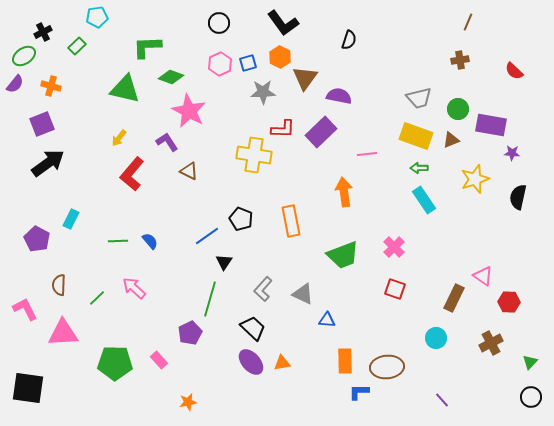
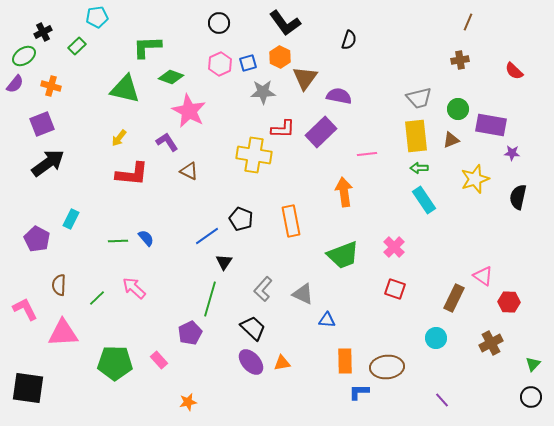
black L-shape at (283, 23): moved 2 px right
yellow rectangle at (416, 136): rotated 64 degrees clockwise
red L-shape at (132, 174): rotated 124 degrees counterclockwise
blue semicircle at (150, 241): moved 4 px left, 3 px up
green triangle at (530, 362): moved 3 px right, 2 px down
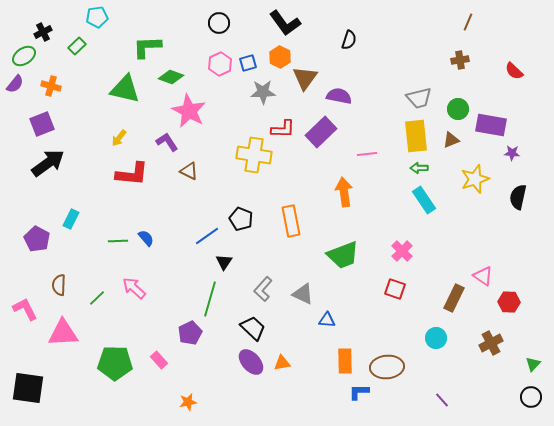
pink cross at (394, 247): moved 8 px right, 4 px down
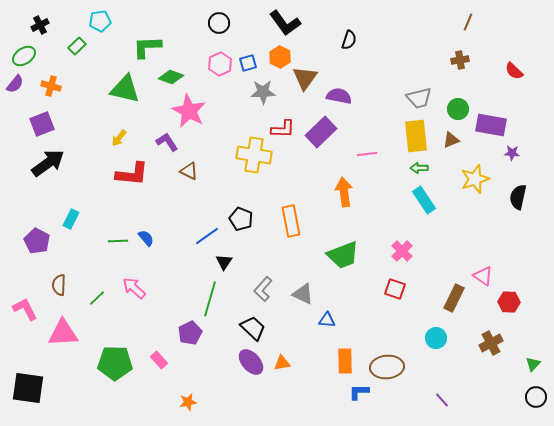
cyan pentagon at (97, 17): moved 3 px right, 4 px down
black cross at (43, 32): moved 3 px left, 7 px up
purple pentagon at (37, 239): moved 2 px down
black circle at (531, 397): moved 5 px right
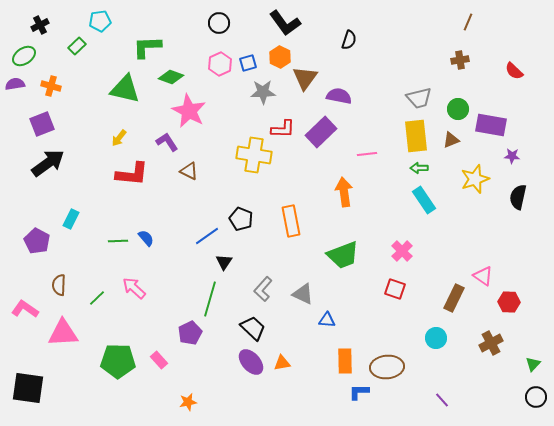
purple semicircle at (15, 84): rotated 138 degrees counterclockwise
purple star at (512, 153): moved 3 px down
pink L-shape at (25, 309): rotated 28 degrees counterclockwise
green pentagon at (115, 363): moved 3 px right, 2 px up
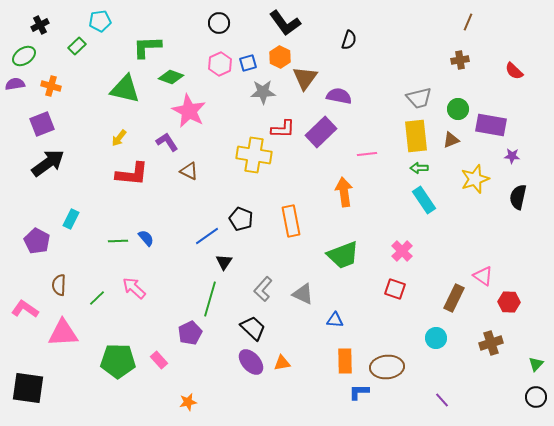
blue triangle at (327, 320): moved 8 px right
brown cross at (491, 343): rotated 10 degrees clockwise
green triangle at (533, 364): moved 3 px right
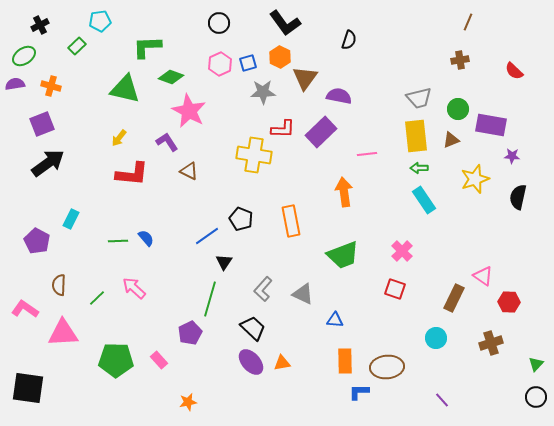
green pentagon at (118, 361): moved 2 px left, 1 px up
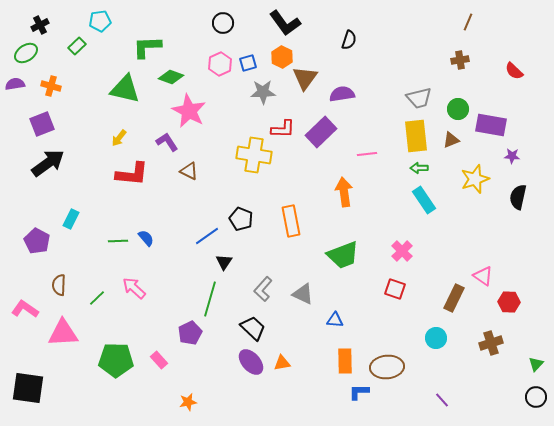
black circle at (219, 23): moved 4 px right
green ellipse at (24, 56): moved 2 px right, 3 px up
orange hexagon at (280, 57): moved 2 px right
purple semicircle at (339, 96): moved 3 px right, 2 px up; rotated 20 degrees counterclockwise
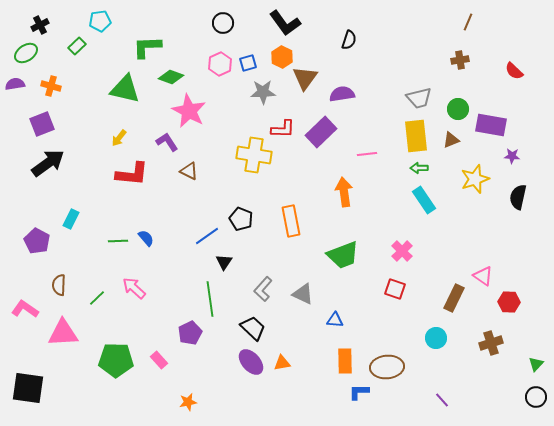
green line at (210, 299): rotated 24 degrees counterclockwise
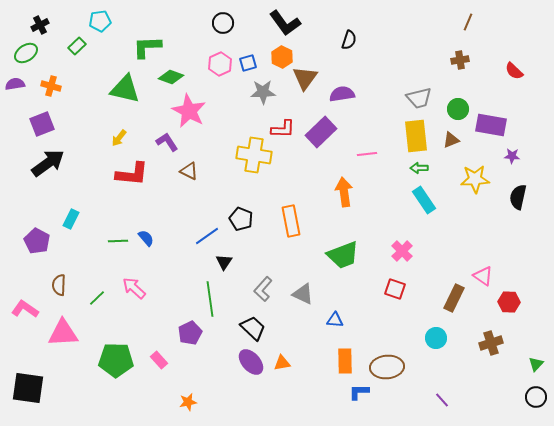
yellow star at (475, 179): rotated 16 degrees clockwise
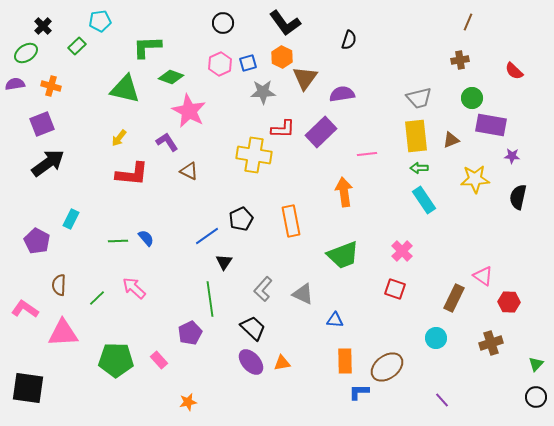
black cross at (40, 25): moved 3 px right, 1 px down; rotated 18 degrees counterclockwise
green circle at (458, 109): moved 14 px right, 11 px up
black pentagon at (241, 219): rotated 25 degrees clockwise
brown ellipse at (387, 367): rotated 32 degrees counterclockwise
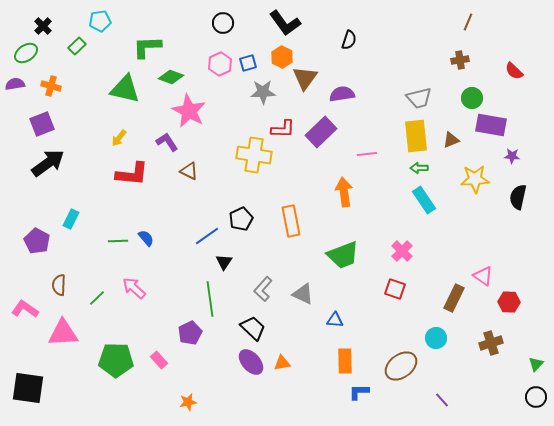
brown ellipse at (387, 367): moved 14 px right, 1 px up
